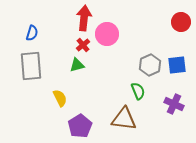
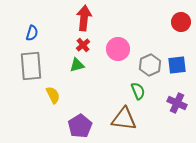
pink circle: moved 11 px right, 15 px down
yellow semicircle: moved 7 px left, 3 px up
purple cross: moved 3 px right, 1 px up
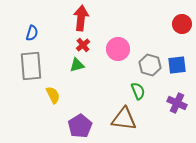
red arrow: moved 3 px left
red circle: moved 1 px right, 2 px down
gray hexagon: rotated 20 degrees counterclockwise
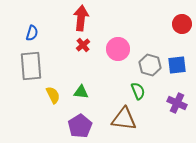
green triangle: moved 4 px right, 27 px down; rotated 21 degrees clockwise
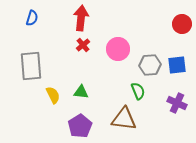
blue semicircle: moved 15 px up
gray hexagon: rotated 20 degrees counterclockwise
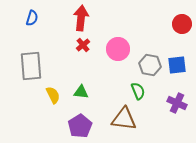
gray hexagon: rotated 15 degrees clockwise
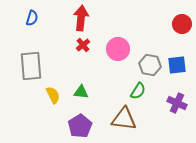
green semicircle: rotated 54 degrees clockwise
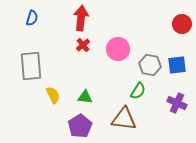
green triangle: moved 4 px right, 5 px down
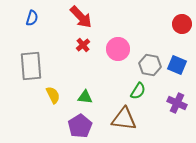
red arrow: moved 1 px up; rotated 130 degrees clockwise
blue square: rotated 30 degrees clockwise
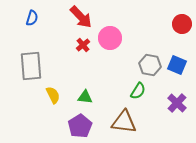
pink circle: moved 8 px left, 11 px up
purple cross: rotated 18 degrees clockwise
brown triangle: moved 3 px down
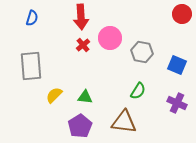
red arrow: rotated 40 degrees clockwise
red circle: moved 10 px up
gray hexagon: moved 8 px left, 13 px up
yellow semicircle: moved 1 px right; rotated 108 degrees counterclockwise
purple cross: rotated 18 degrees counterclockwise
